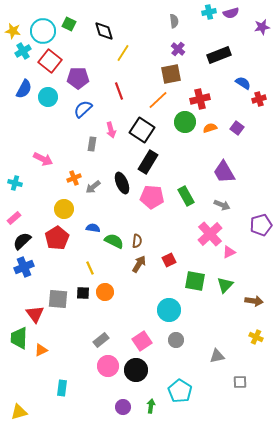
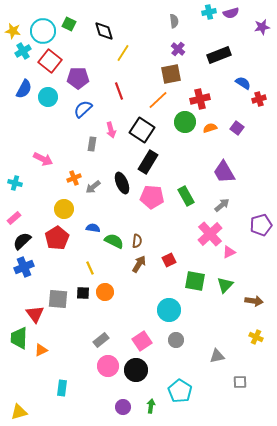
gray arrow at (222, 205): rotated 63 degrees counterclockwise
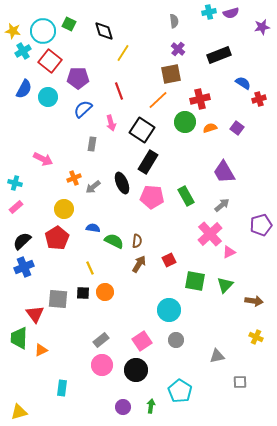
pink arrow at (111, 130): moved 7 px up
pink rectangle at (14, 218): moved 2 px right, 11 px up
pink circle at (108, 366): moved 6 px left, 1 px up
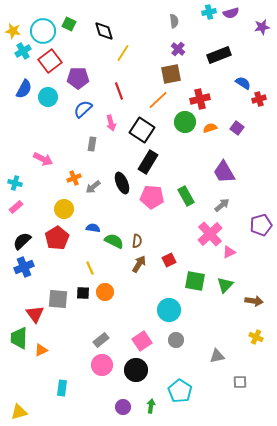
red square at (50, 61): rotated 15 degrees clockwise
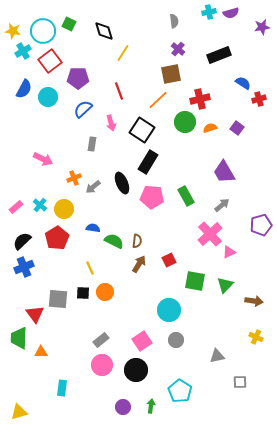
cyan cross at (15, 183): moved 25 px right, 22 px down; rotated 24 degrees clockwise
orange triangle at (41, 350): moved 2 px down; rotated 24 degrees clockwise
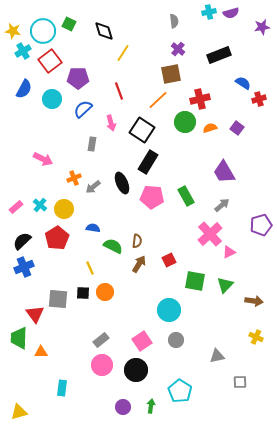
cyan circle at (48, 97): moved 4 px right, 2 px down
green semicircle at (114, 241): moved 1 px left, 5 px down
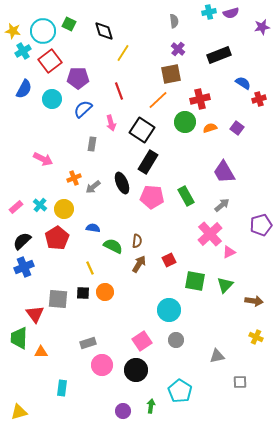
gray rectangle at (101, 340): moved 13 px left, 3 px down; rotated 21 degrees clockwise
purple circle at (123, 407): moved 4 px down
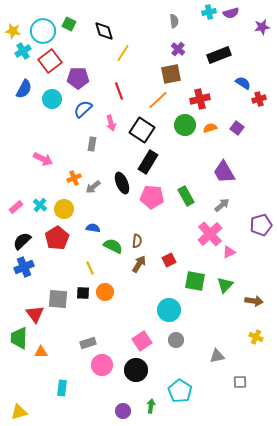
green circle at (185, 122): moved 3 px down
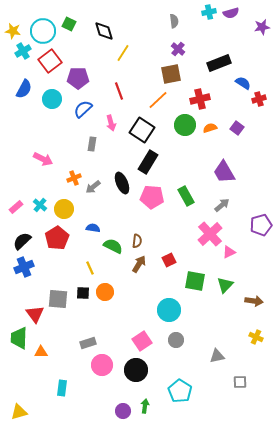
black rectangle at (219, 55): moved 8 px down
green arrow at (151, 406): moved 6 px left
